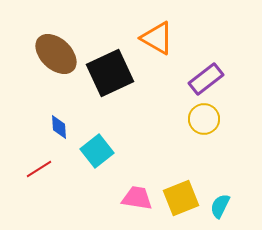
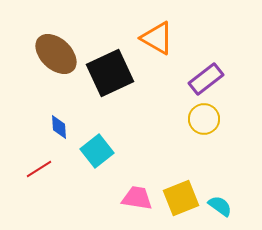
cyan semicircle: rotated 100 degrees clockwise
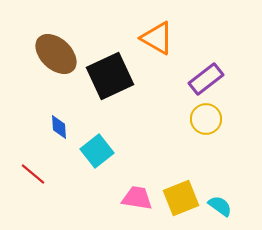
black square: moved 3 px down
yellow circle: moved 2 px right
red line: moved 6 px left, 5 px down; rotated 72 degrees clockwise
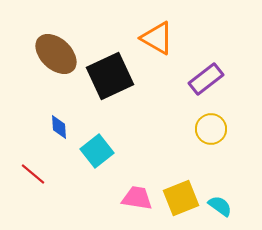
yellow circle: moved 5 px right, 10 px down
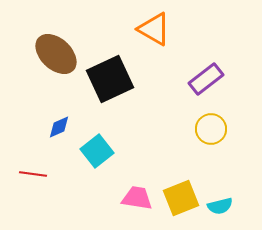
orange triangle: moved 3 px left, 9 px up
black square: moved 3 px down
blue diamond: rotated 70 degrees clockwise
red line: rotated 32 degrees counterclockwise
cyan semicircle: rotated 130 degrees clockwise
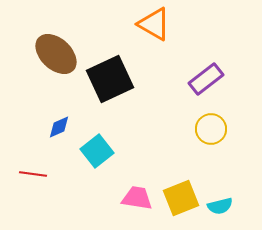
orange triangle: moved 5 px up
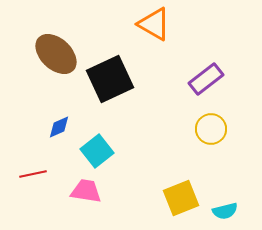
red line: rotated 20 degrees counterclockwise
pink trapezoid: moved 51 px left, 7 px up
cyan semicircle: moved 5 px right, 5 px down
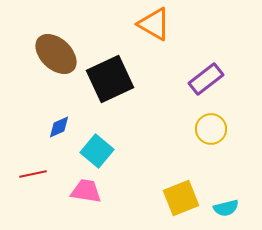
cyan square: rotated 12 degrees counterclockwise
cyan semicircle: moved 1 px right, 3 px up
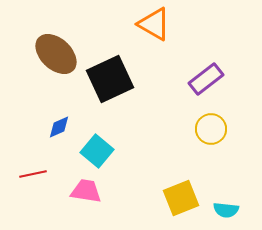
cyan semicircle: moved 2 px down; rotated 20 degrees clockwise
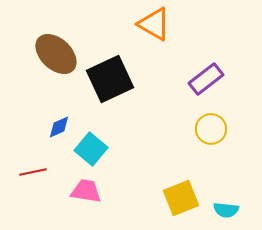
cyan square: moved 6 px left, 2 px up
red line: moved 2 px up
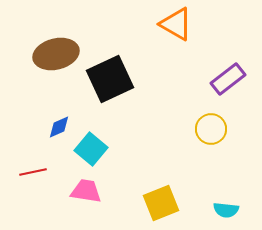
orange triangle: moved 22 px right
brown ellipse: rotated 57 degrees counterclockwise
purple rectangle: moved 22 px right
yellow square: moved 20 px left, 5 px down
